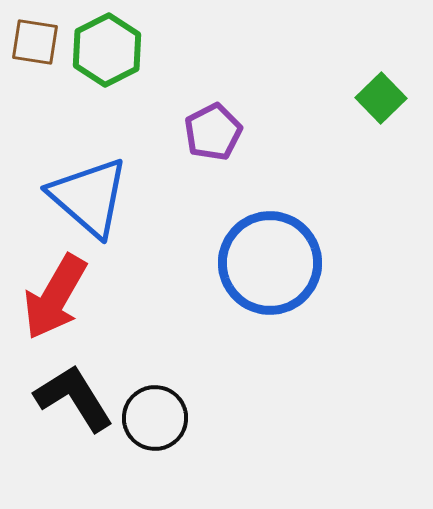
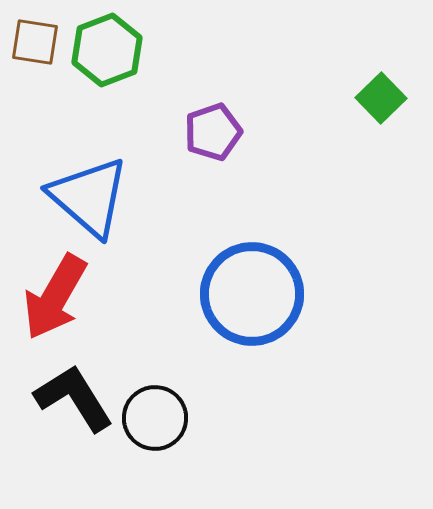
green hexagon: rotated 6 degrees clockwise
purple pentagon: rotated 8 degrees clockwise
blue circle: moved 18 px left, 31 px down
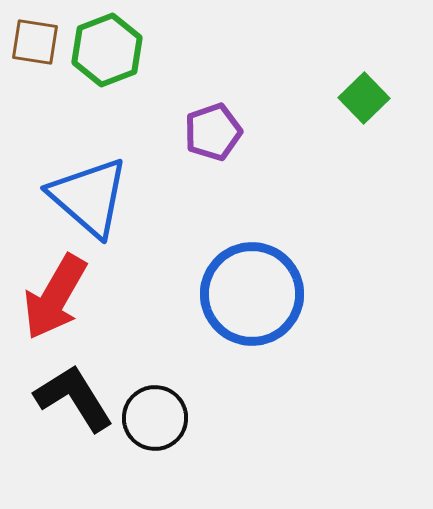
green square: moved 17 px left
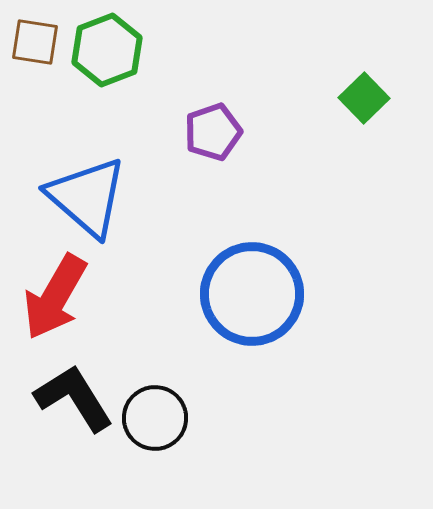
blue triangle: moved 2 px left
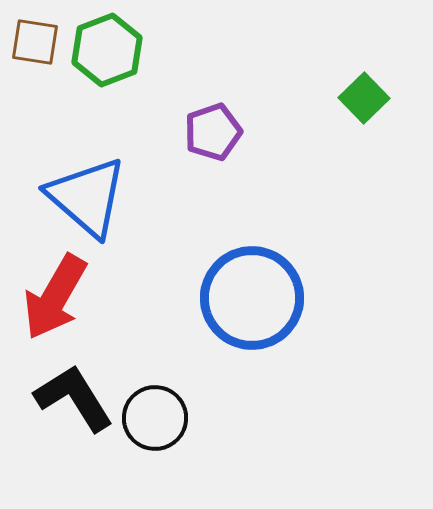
blue circle: moved 4 px down
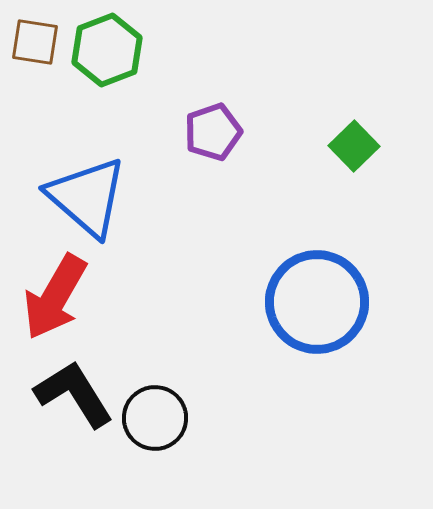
green square: moved 10 px left, 48 px down
blue circle: moved 65 px right, 4 px down
black L-shape: moved 4 px up
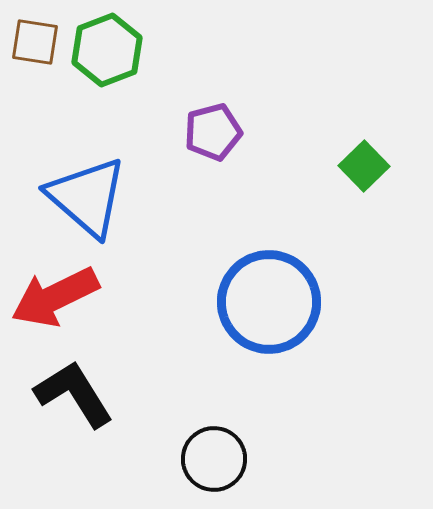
purple pentagon: rotated 4 degrees clockwise
green square: moved 10 px right, 20 px down
red arrow: rotated 34 degrees clockwise
blue circle: moved 48 px left
black circle: moved 59 px right, 41 px down
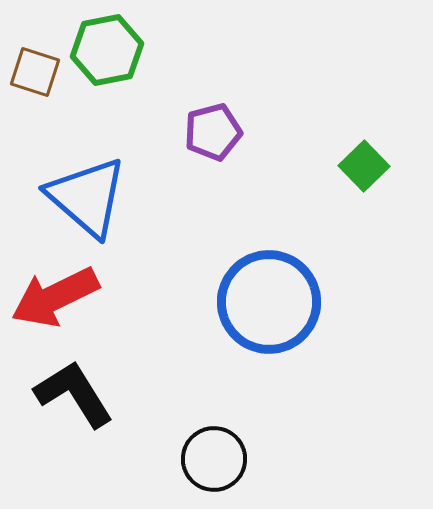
brown square: moved 30 px down; rotated 9 degrees clockwise
green hexagon: rotated 10 degrees clockwise
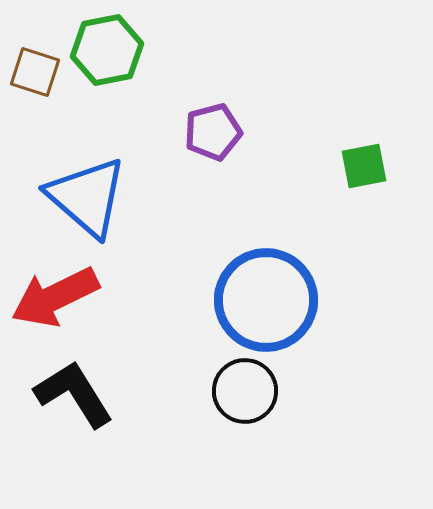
green square: rotated 33 degrees clockwise
blue circle: moved 3 px left, 2 px up
black circle: moved 31 px right, 68 px up
